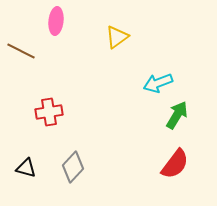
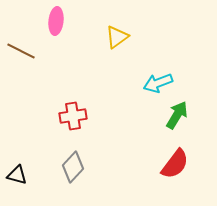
red cross: moved 24 px right, 4 px down
black triangle: moved 9 px left, 7 px down
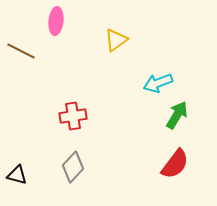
yellow triangle: moved 1 px left, 3 px down
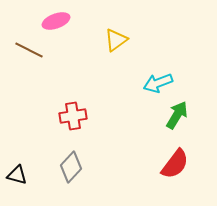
pink ellipse: rotated 64 degrees clockwise
brown line: moved 8 px right, 1 px up
gray diamond: moved 2 px left
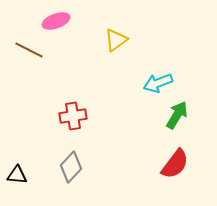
black triangle: rotated 10 degrees counterclockwise
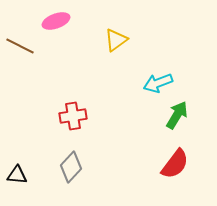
brown line: moved 9 px left, 4 px up
